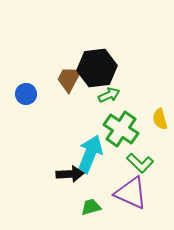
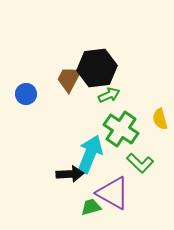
purple triangle: moved 18 px left; rotated 6 degrees clockwise
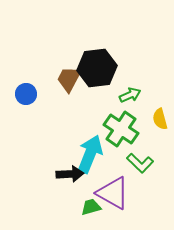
green arrow: moved 21 px right
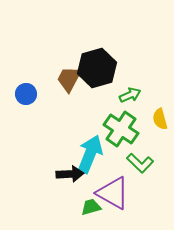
black hexagon: rotated 9 degrees counterclockwise
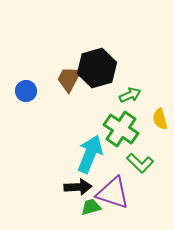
blue circle: moved 3 px up
black arrow: moved 8 px right, 13 px down
purple triangle: rotated 12 degrees counterclockwise
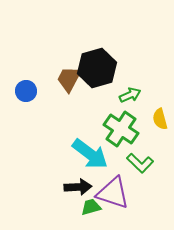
cyan arrow: rotated 105 degrees clockwise
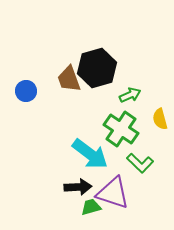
brown trapezoid: rotated 48 degrees counterclockwise
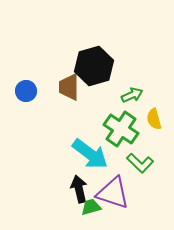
black hexagon: moved 3 px left, 2 px up
brown trapezoid: moved 8 px down; rotated 20 degrees clockwise
green arrow: moved 2 px right
yellow semicircle: moved 6 px left
black arrow: moved 1 px right, 2 px down; rotated 100 degrees counterclockwise
